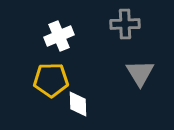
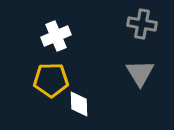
gray cross: moved 17 px right; rotated 12 degrees clockwise
white cross: moved 3 px left
white diamond: moved 1 px right
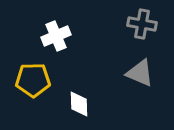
gray triangle: rotated 36 degrees counterclockwise
yellow pentagon: moved 18 px left
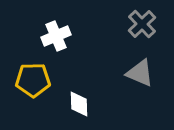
gray cross: rotated 36 degrees clockwise
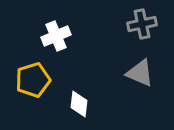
gray cross: rotated 32 degrees clockwise
yellow pentagon: rotated 16 degrees counterclockwise
white diamond: rotated 8 degrees clockwise
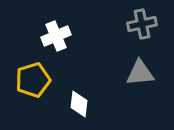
gray triangle: rotated 28 degrees counterclockwise
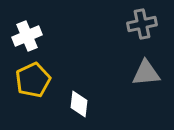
white cross: moved 29 px left
gray triangle: moved 6 px right
yellow pentagon: rotated 8 degrees counterclockwise
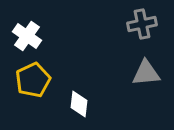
white cross: rotated 32 degrees counterclockwise
